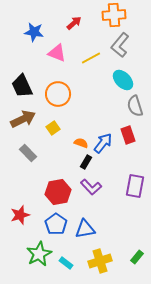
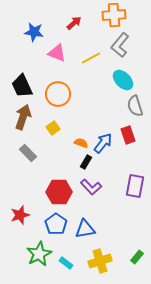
brown arrow: moved 2 px up; rotated 45 degrees counterclockwise
red hexagon: moved 1 px right; rotated 10 degrees clockwise
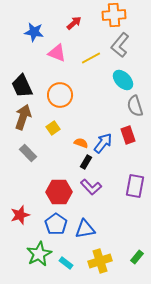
orange circle: moved 2 px right, 1 px down
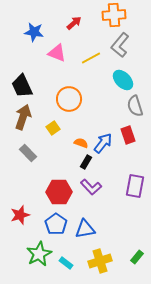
orange circle: moved 9 px right, 4 px down
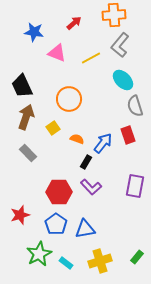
brown arrow: moved 3 px right
orange semicircle: moved 4 px left, 4 px up
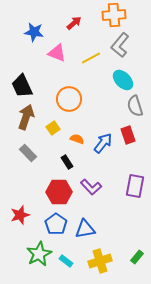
black rectangle: moved 19 px left; rotated 64 degrees counterclockwise
cyan rectangle: moved 2 px up
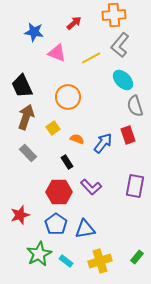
orange circle: moved 1 px left, 2 px up
